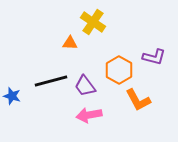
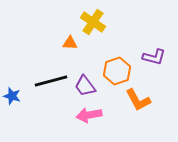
orange hexagon: moved 2 px left, 1 px down; rotated 12 degrees clockwise
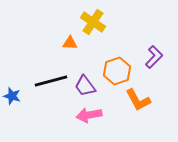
purple L-shape: rotated 60 degrees counterclockwise
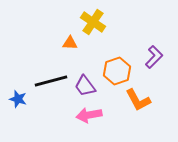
blue star: moved 6 px right, 3 px down
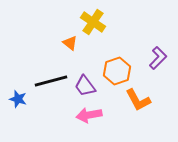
orange triangle: rotated 35 degrees clockwise
purple L-shape: moved 4 px right, 1 px down
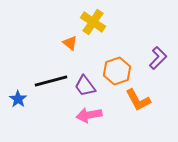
blue star: rotated 18 degrees clockwise
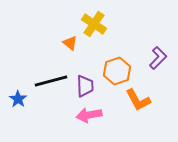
yellow cross: moved 1 px right, 2 px down
purple trapezoid: rotated 145 degrees counterclockwise
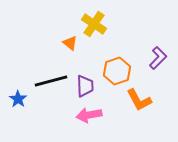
orange L-shape: moved 1 px right
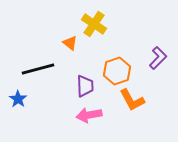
black line: moved 13 px left, 12 px up
orange L-shape: moved 7 px left
